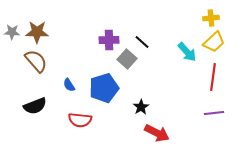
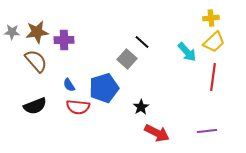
brown star: rotated 10 degrees counterclockwise
purple cross: moved 45 px left
purple line: moved 7 px left, 18 px down
red semicircle: moved 2 px left, 13 px up
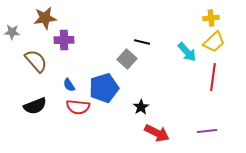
brown star: moved 8 px right, 14 px up
black line: rotated 28 degrees counterclockwise
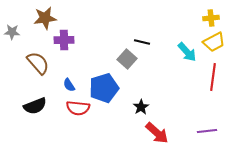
yellow trapezoid: rotated 15 degrees clockwise
brown semicircle: moved 2 px right, 2 px down
red semicircle: moved 1 px down
red arrow: rotated 15 degrees clockwise
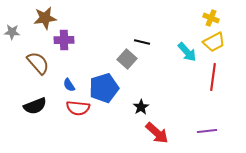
yellow cross: rotated 28 degrees clockwise
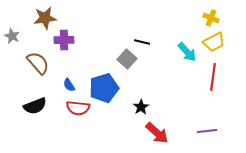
gray star: moved 4 px down; rotated 21 degrees clockwise
